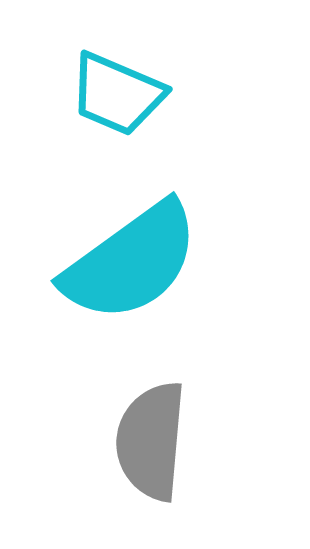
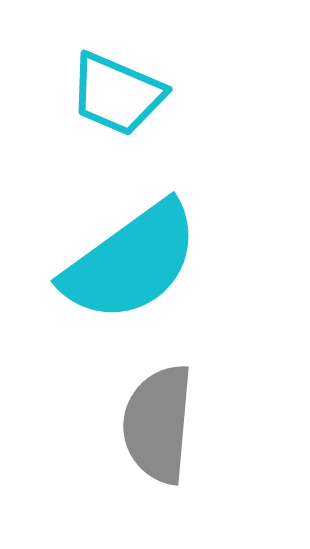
gray semicircle: moved 7 px right, 17 px up
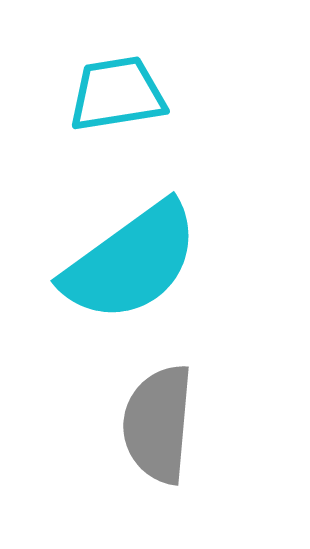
cyan trapezoid: rotated 148 degrees clockwise
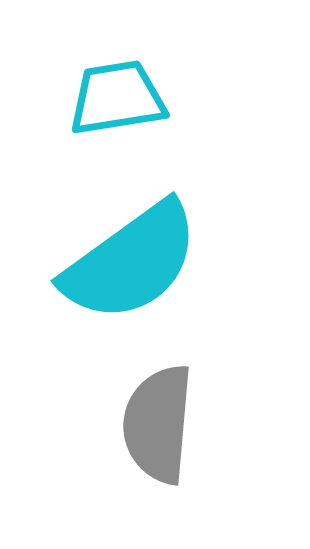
cyan trapezoid: moved 4 px down
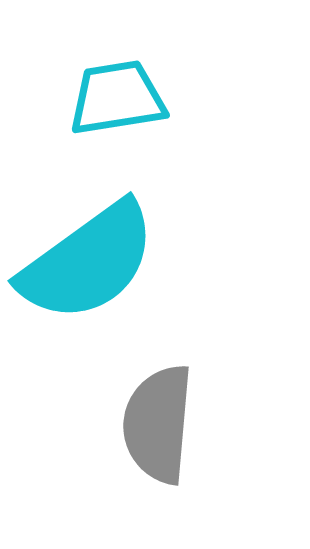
cyan semicircle: moved 43 px left
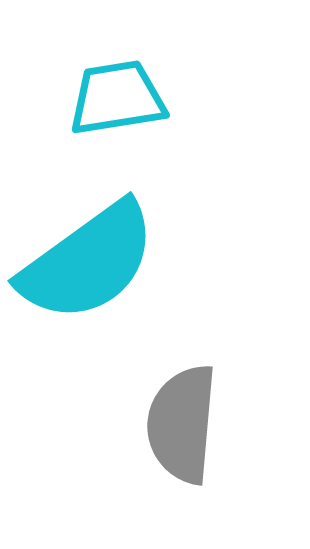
gray semicircle: moved 24 px right
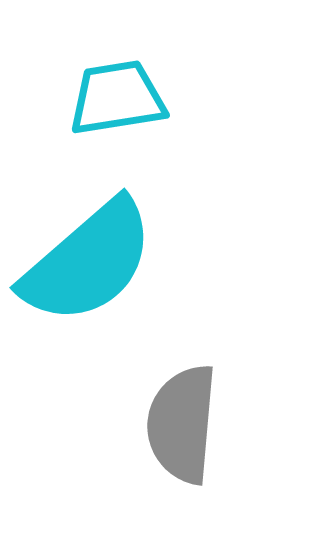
cyan semicircle: rotated 5 degrees counterclockwise
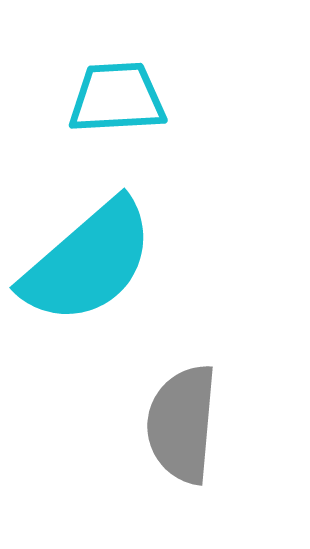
cyan trapezoid: rotated 6 degrees clockwise
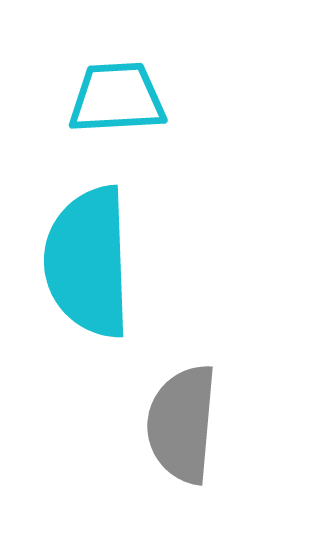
cyan semicircle: rotated 129 degrees clockwise
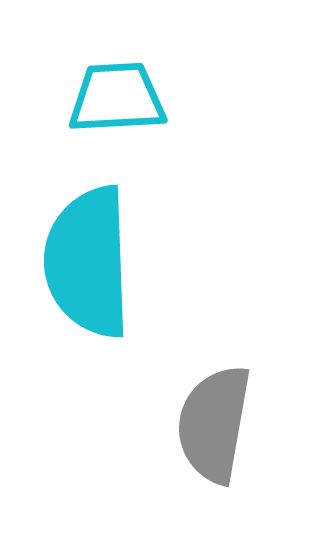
gray semicircle: moved 32 px right; rotated 5 degrees clockwise
